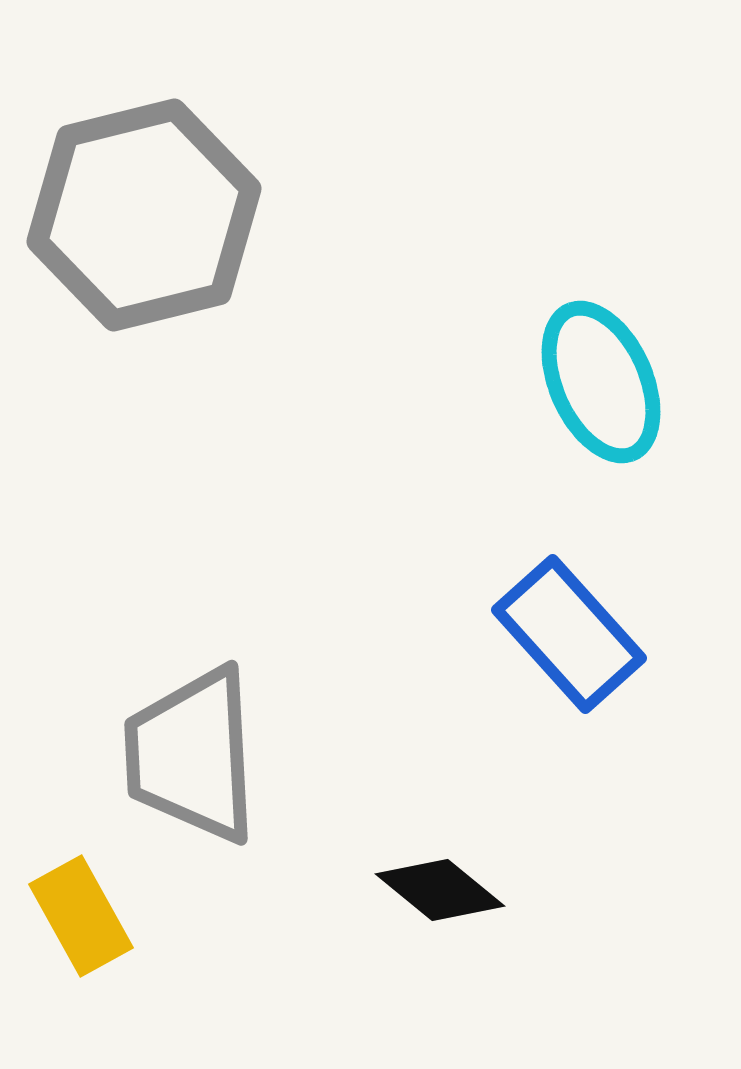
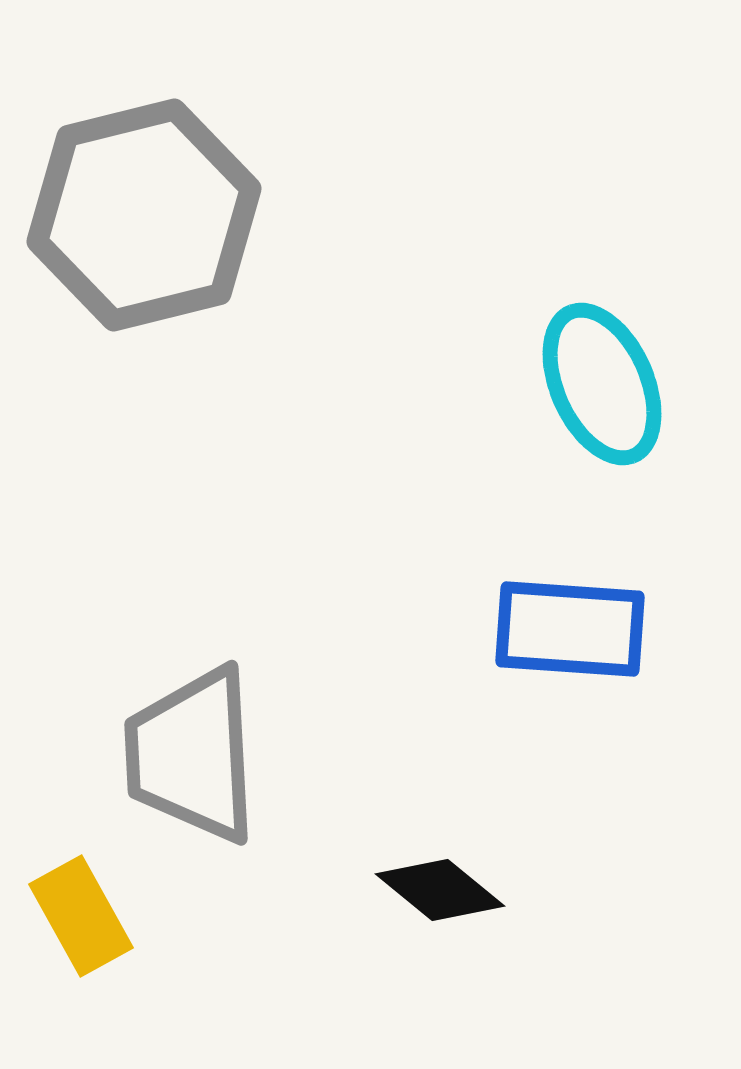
cyan ellipse: moved 1 px right, 2 px down
blue rectangle: moved 1 px right, 5 px up; rotated 44 degrees counterclockwise
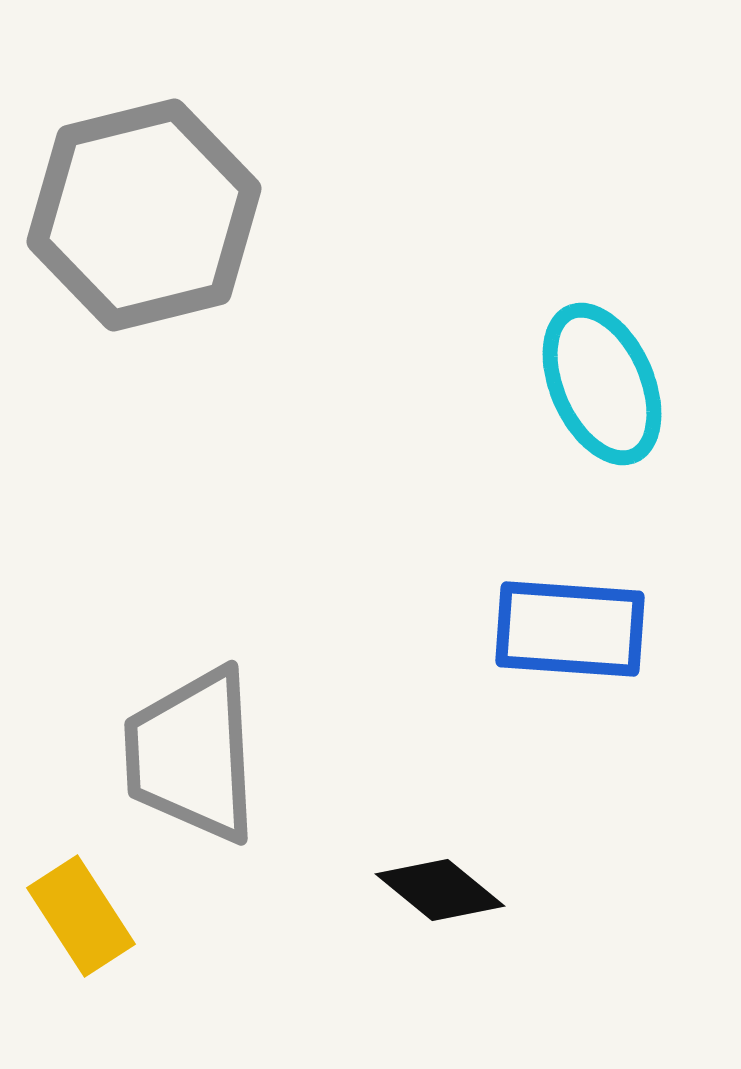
yellow rectangle: rotated 4 degrees counterclockwise
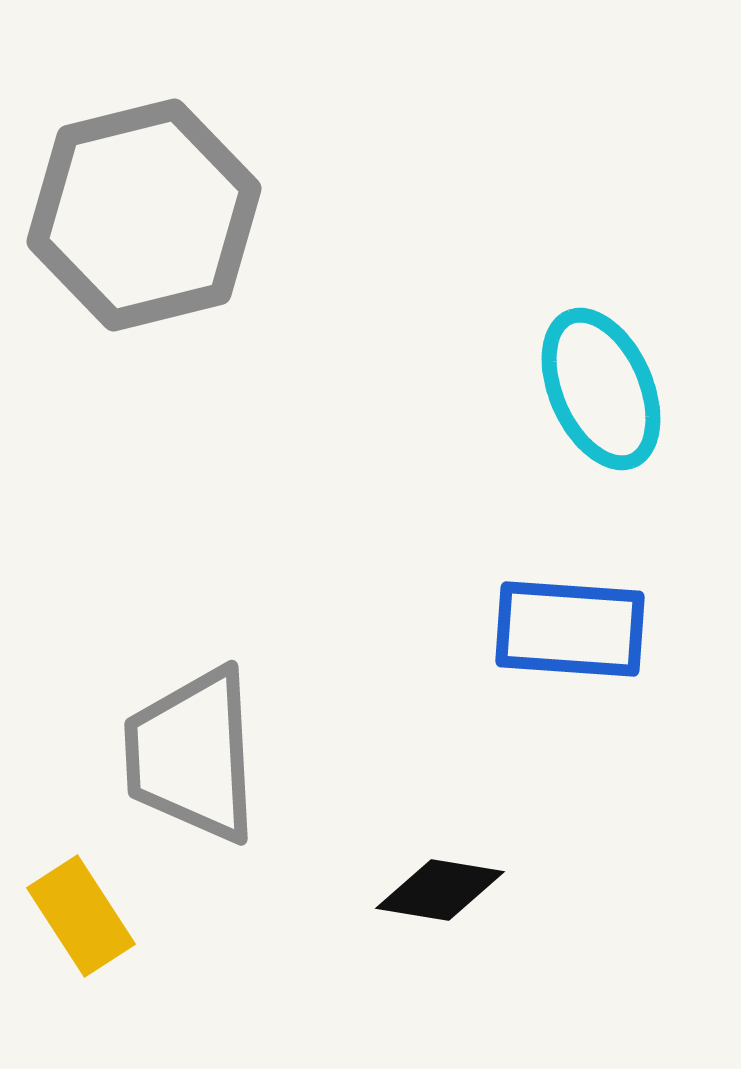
cyan ellipse: moved 1 px left, 5 px down
black diamond: rotated 30 degrees counterclockwise
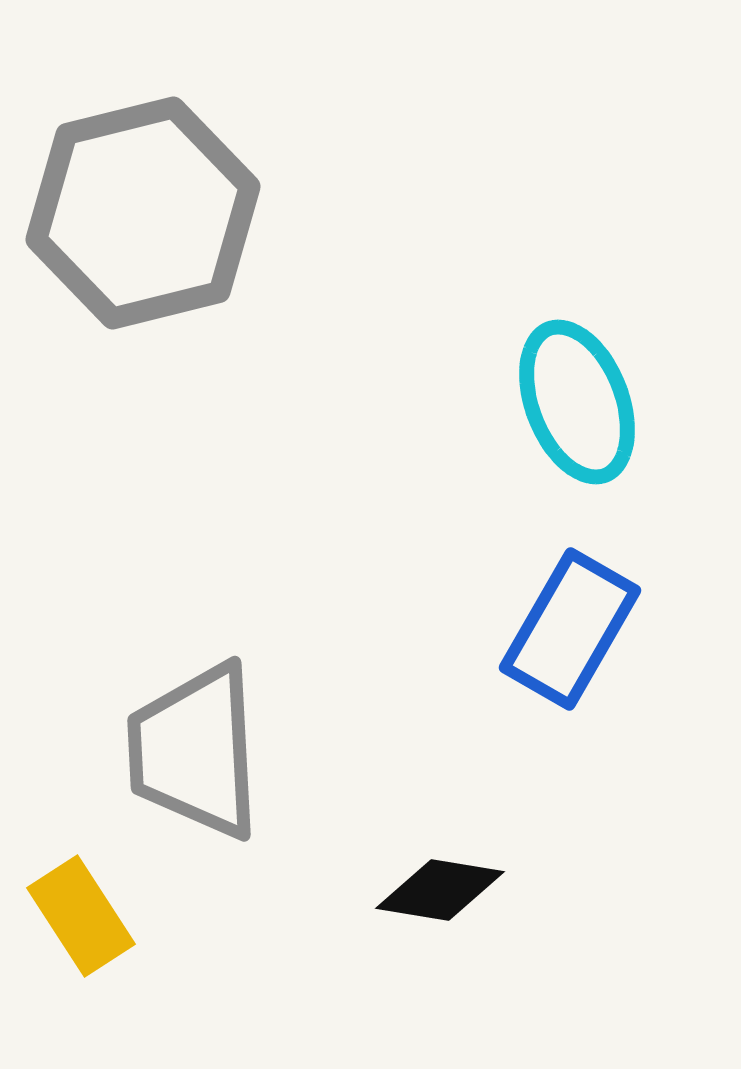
gray hexagon: moved 1 px left, 2 px up
cyan ellipse: moved 24 px left, 13 px down; rotated 3 degrees clockwise
blue rectangle: rotated 64 degrees counterclockwise
gray trapezoid: moved 3 px right, 4 px up
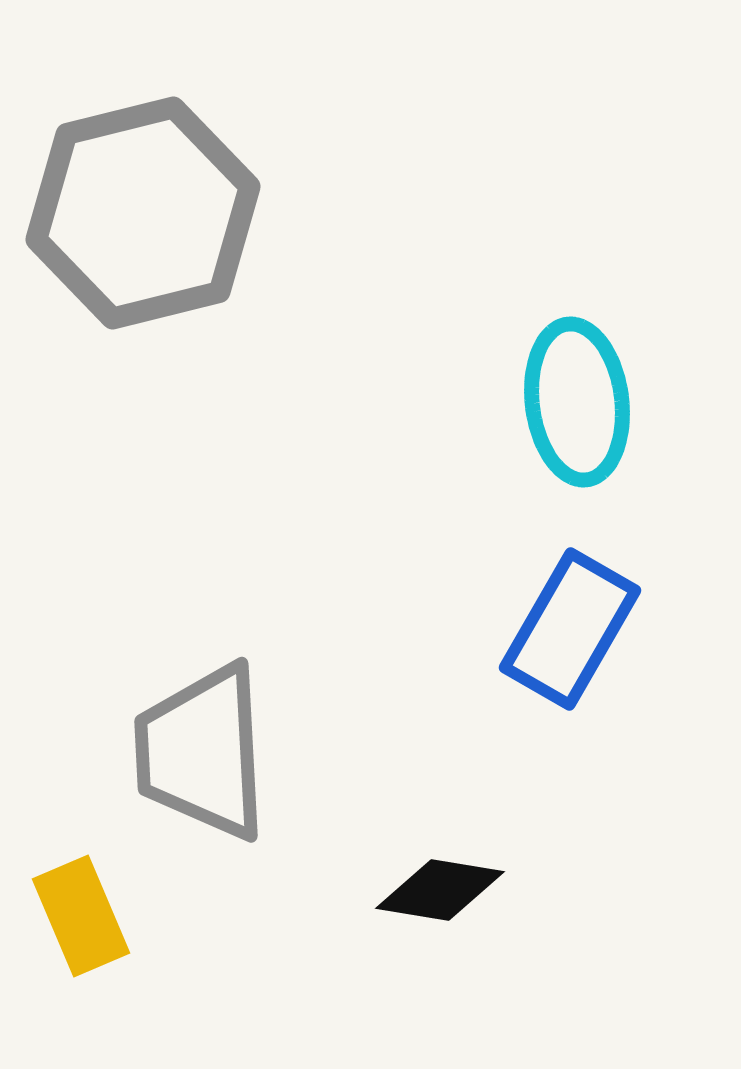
cyan ellipse: rotated 14 degrees clockwise
gray trapezoid: moved 7 px right, 1 px down
yellow rectangle: rotated 10 degrees clockwise
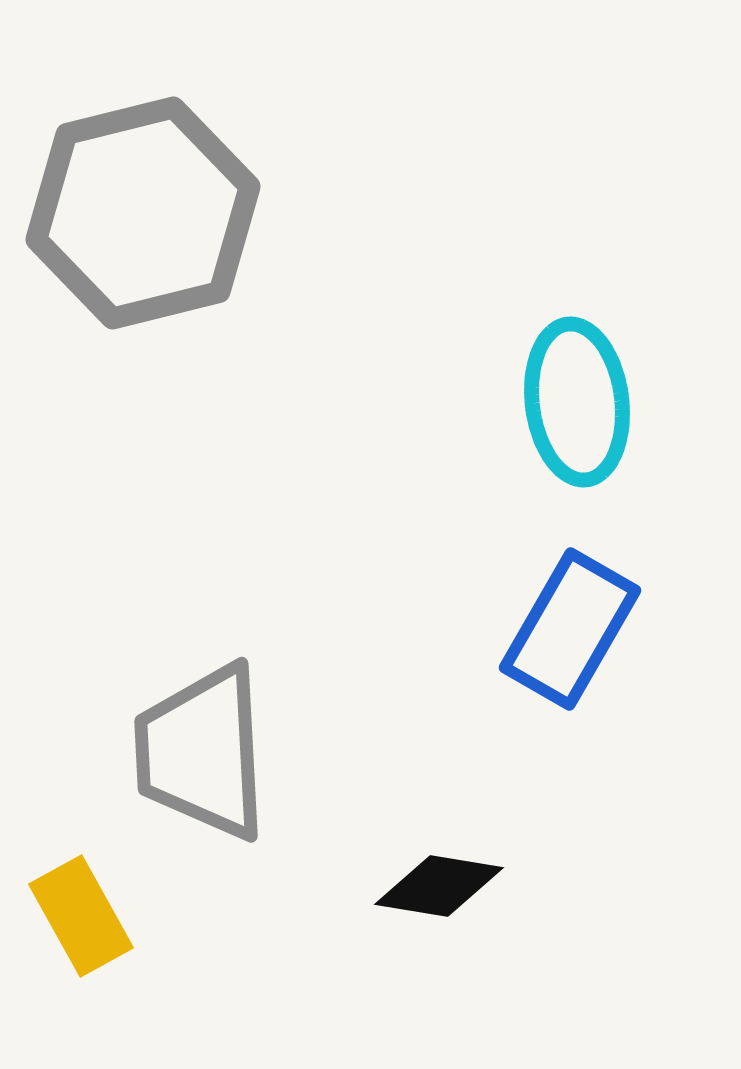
black diamond: moved 1 px left, 4 px up
yellow rectangle: rotated 6 degrees counterclockwise
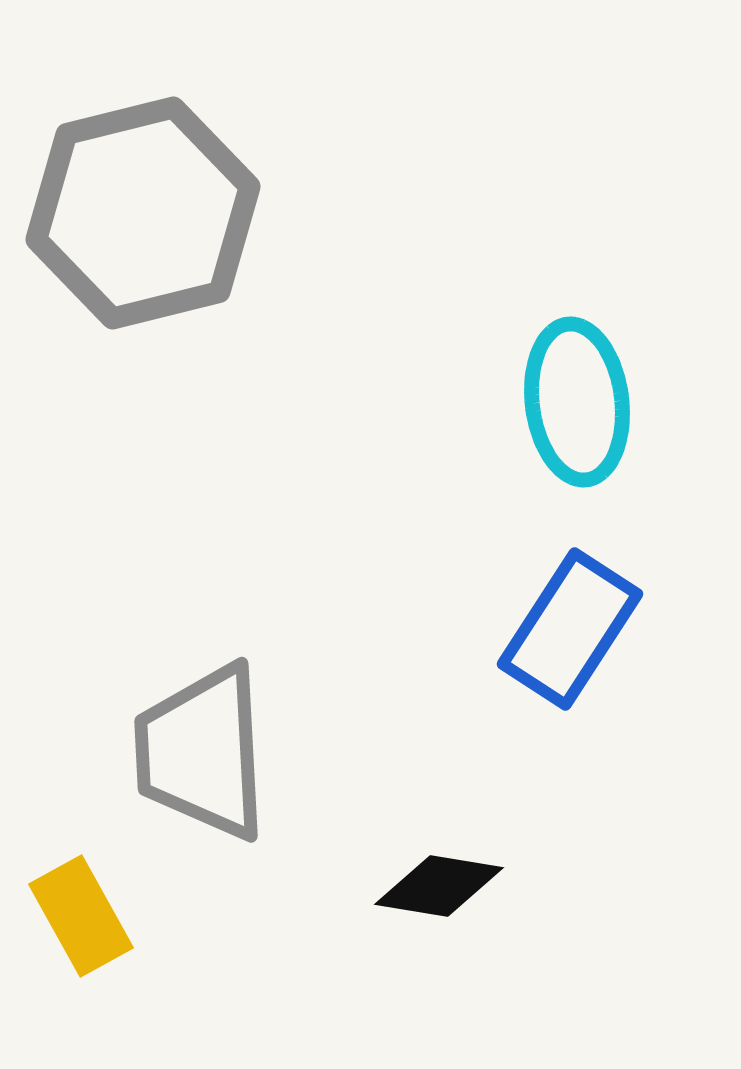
blue rectangle: rotated 3 degrees clockwise
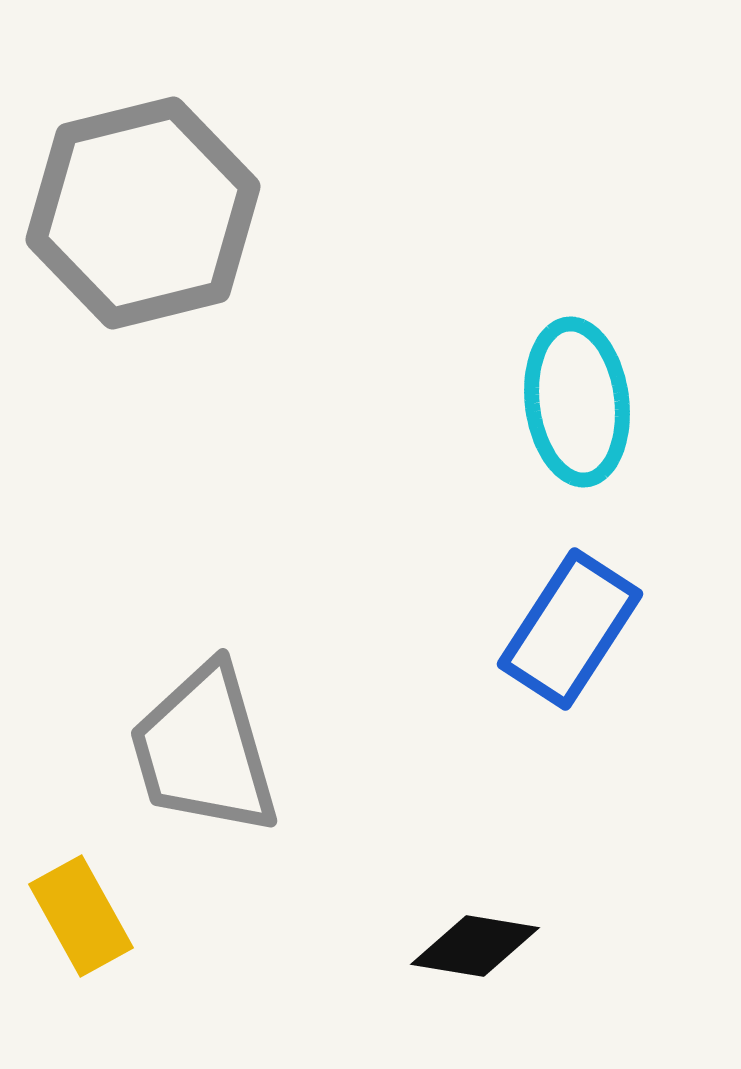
gray trapezoid: moved 2 px right, 2 px up; rotated 13 degrees counterclockwise
black diamond: moved 36 px right, 60 px down
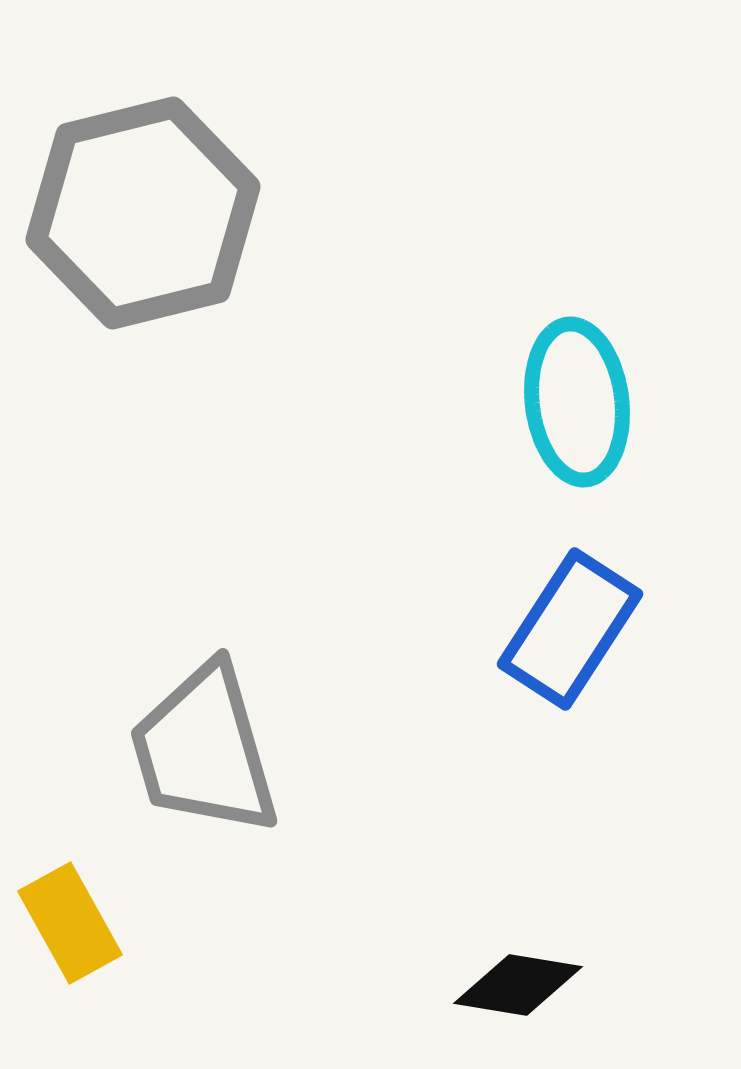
yellow rectangle: moved 11 px left, 7 px down
black diamond: moved 43 px right, 39 px down
